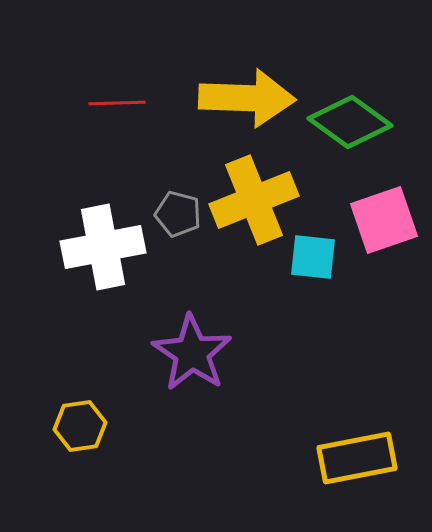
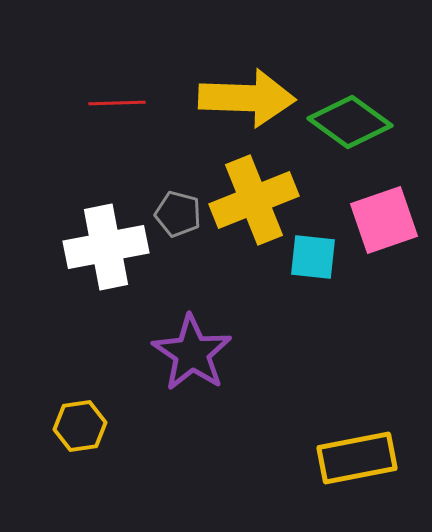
white cross: moved 3 px right
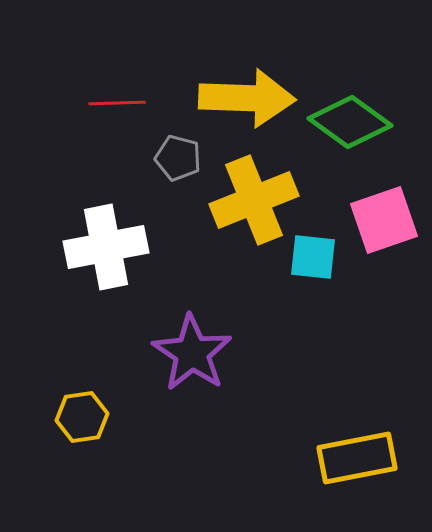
gray pentagon: moved 56 px up
yellow hexagon: moved 2 px right, 9 px up
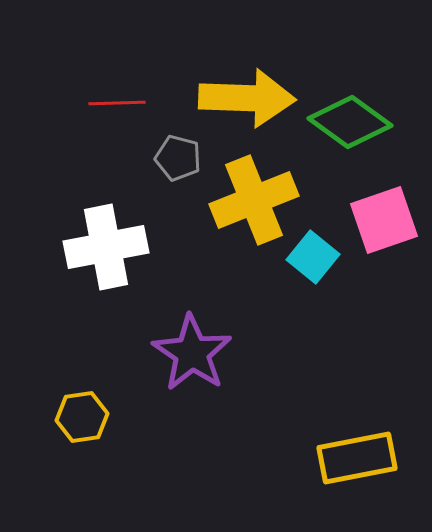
cyan square: rotated 33 degrees clockwise
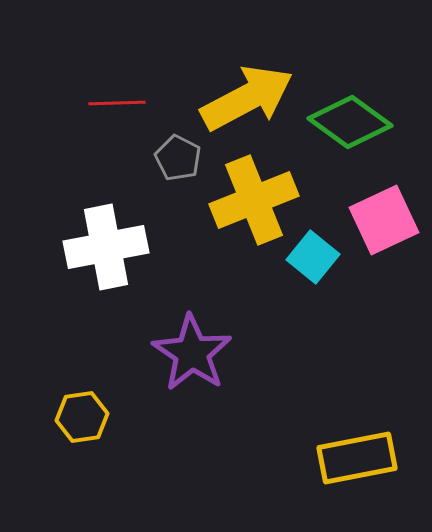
yellow arrow: rotated 30 degrees counterclockwise
gray pentagon: rotated 12 degrees clockwise
pink square: rotated 6 degrees counterclockwise
